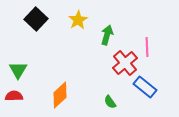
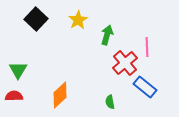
green semicircle: rotated 24 degrees clockwise
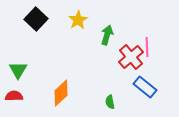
red cross: moved 6 px right, 6 px up
orange diamond: moved 1 px right, 2 px up
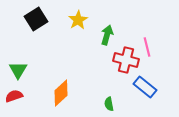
black square: rotated 15 degrees clockwise
pink line: rotated 12 degrees counterclockwise
red cross: moved 5 px left, 3 px down; rotated 35 degrees counterclockwise
red semicircle: rotated 18 degrees counterclockwise
green semicircle: moved 1 px left, 2 px down
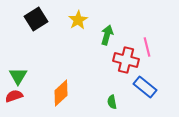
green triangle: moved 6 px down
green semicircle: moved 3 px right, 2 px up
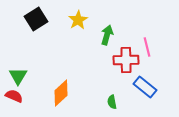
red cross: rotated 15 degrees counterclockwise
red semicircle: rotated 42 degrees clockwise
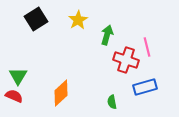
red cross: rotated 20 degrees clockwise
blue rectangle: rotated 55 degrees counterclockwise
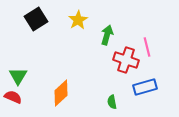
red semicircle: moved 1 px left, 1 px down
